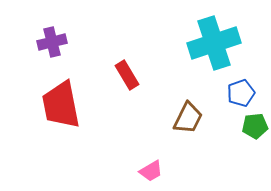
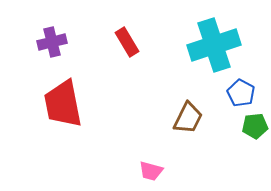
cyan cross: moved 2 px down
red rectangle: moved 33 px up
blue pentagon: rotated 24 degrees counterclockwise
red trapezoid: moved 2 px right, 1 px up
pink trapezoid: rotated 45 degrees clockwise
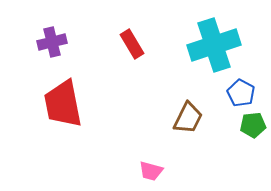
red rectangle: moved 5 px right, 2 px down
green pentagon: moved 2 px left, 1 px up
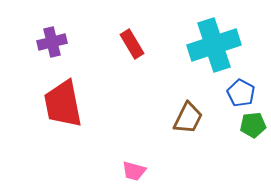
pink trapezoid: moved 17 px left
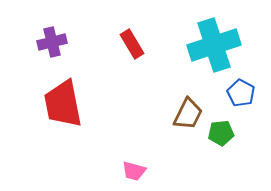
brown trapezoid: moved 4 px up
green pentagon: moved 32 px left, 8 px down
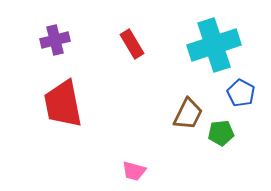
purple cross: moved 3 px right, 2 px up
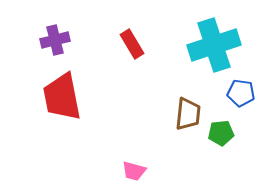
blue pentagon: rotated 20 degrees counterclockwise
red trapezoid: moved 1 px left, 7 px up
brown trapezoid: rotated 20 degrees counterclockwise
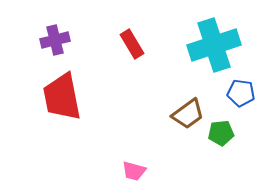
brown trapezoid: rotated 48 degrees clockwise
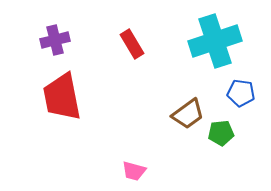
cyan cross: moved 1 px right, 4 px up
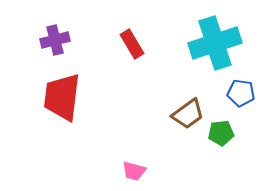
cyan cross: moved 2 px down
red trapezoid: rotated 18 degrees clockwise
